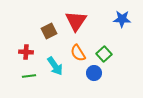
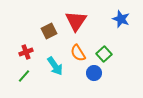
blue star: moved 1 px left; rotated 18 degrees clockwise
red cross: rotated 24 degrees counterclockwise
green line: moved 5 px left; rotated 40 degrees counterclockwise
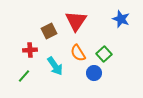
red cross: moved 4 px right, 2 px up; rotated 16 degrees clockwise
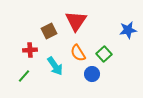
blue star: moved 7 px right, 11 px down; rotated 30 degrees counterclockwise
blue circle: moved 2 px left, 1 px down
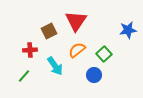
orange semicircle: moved 1 px left, 3 px up; rotated 84 degrees clockwise
blue circle: moved 2 px right, 1 px down
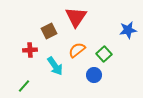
red triangle: moved 4 px up
green line: moved 10 px down
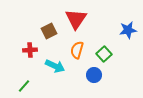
red triangle: moved 2 px down
orange semicircle: rotated 36 degrees counterclockwise
cyan arrow: rotated 30 degrees counterclockwise
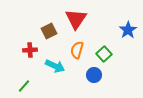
blue star: rotated 24 degrees counterclockwise
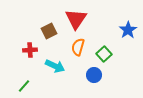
orange semicircle: moved 1 px right, 3 px up
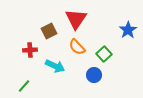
orange semicircle: moved 1 px left; rotated 60 degrees counterclockwise
